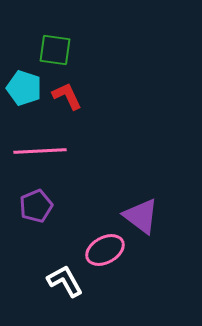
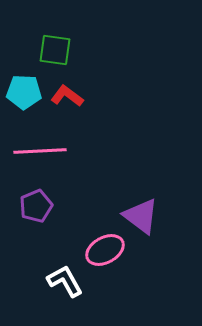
cyan pentagon: moved 4 px down; rotated 16 degrees counterclockwise
red L-shape: rotated 28 degrees counterclockwise
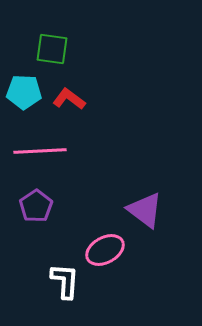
green square: moved 3 px left, 1 px up
red L-shape: moved 2 px right, 3 px down
purple pentagon: rotated 12 degrees counterclockwise
purple triangle: moved 4 px right, 6 px up
white L-shape: rotated 33 degrees clockwise
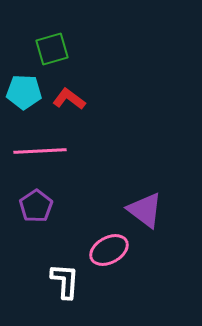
green square: rotated 24 degrees counterclockwise
pink ellipse: moved 4 px right
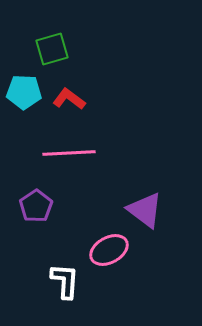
pink line: moved 29 px right, 2 px down
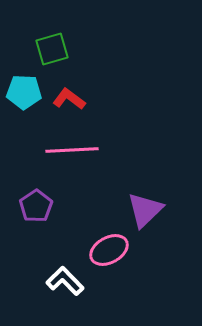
pink line: moved 3 px right, 3 px up
purple triangle: rotated 39 degrees clockwise
white L-shape: rotated 48 degrees counterclockwise
